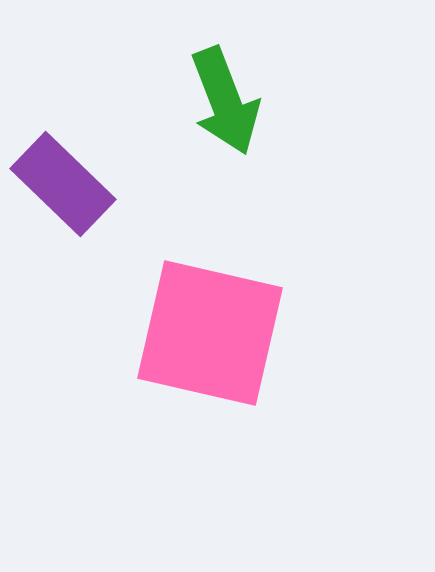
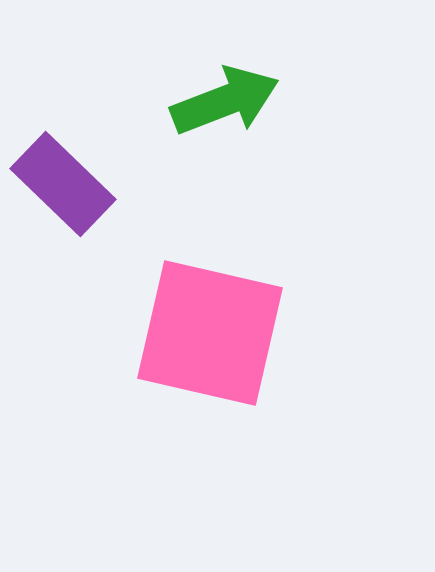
green arrow: rotated 90 degrees counterclockwise
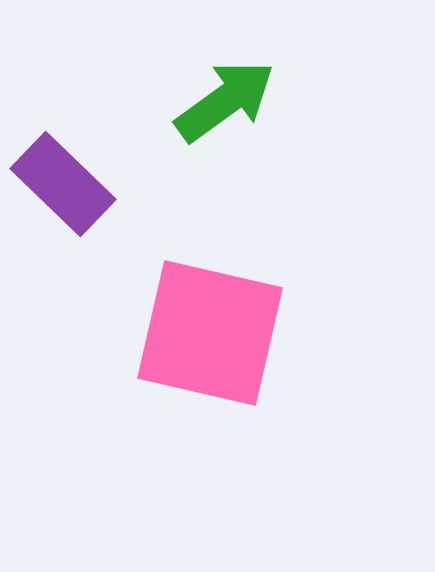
green arrow: rotated 15 degrees counterclockwise
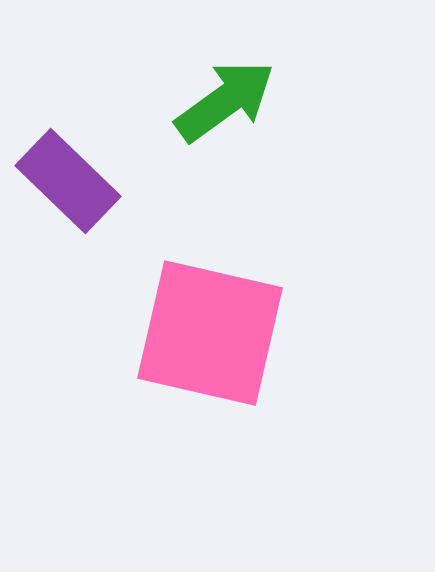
purple rectangle: moved 5 px right, 3 px up
